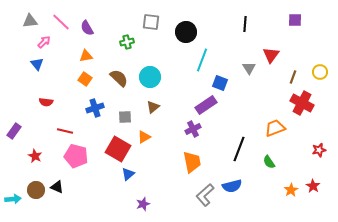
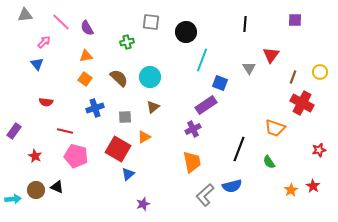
gray triangle at (30, 21): moved 5 px left, 6 px up
orange trapezoid at (275, 128): rotated 140 degrees counterclockwise
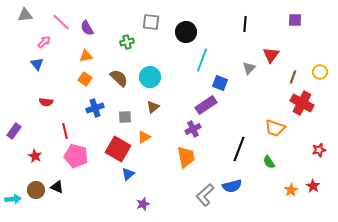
gray triangle at (249, 68): rotated 16 degrees clockwise
red line at (65, 131): rotated 63 degrees clockwise
orange trapezoid at (192, 162): moved 6 px left, 5 px up
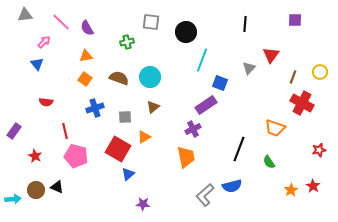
brown semicircle at (119, 78): rotated 24 degrees counterclockwise
purple star at (143, 204): rotated 24 degrees clockwise
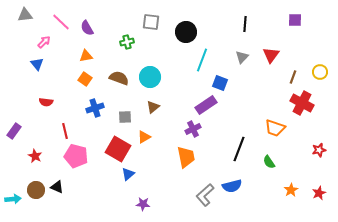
gray triangle at (249, 68): moved 7 px left, 11 px up
red star at (313, 186): moved 6 px right, 7 px down; rotated 16 degrees clockwise
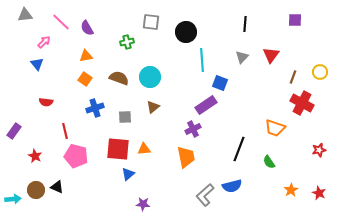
cyan line at (202, 60): rotated 25 degrees counterclockwise
orange triangle at (144, 137): moved 12 px down; rotated 24 degrees clockwise
red square at (118, 149): rotated 25 degrees counterclockwise
red star at (319, 193): rotated 24 degrees counterclockwise
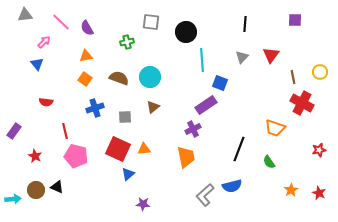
brown line at (293, 77): rotated 32 degrees counterclockwise
red square at (118, 149): rotated 20 degrees clockwise
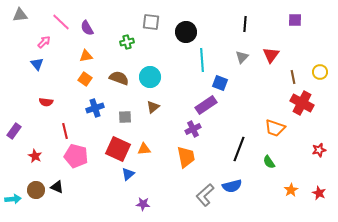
gray triangle at (25, 15): moved 5 px left
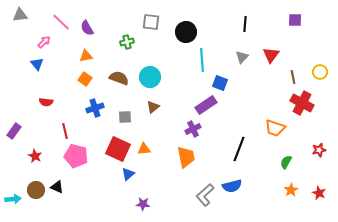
green semicircle at (269, 162): moved 17 px right; rotated 64 degrees clockwise
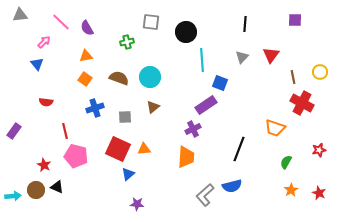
red star at (35, 156): moved 9 px right, 9 px down
orange trapezoid at (186, 157): rotated 15 degrees clockwise
cyan arrow at (13, 199): moved 3 px up
purple star at (143, 204): moved 6 px left
